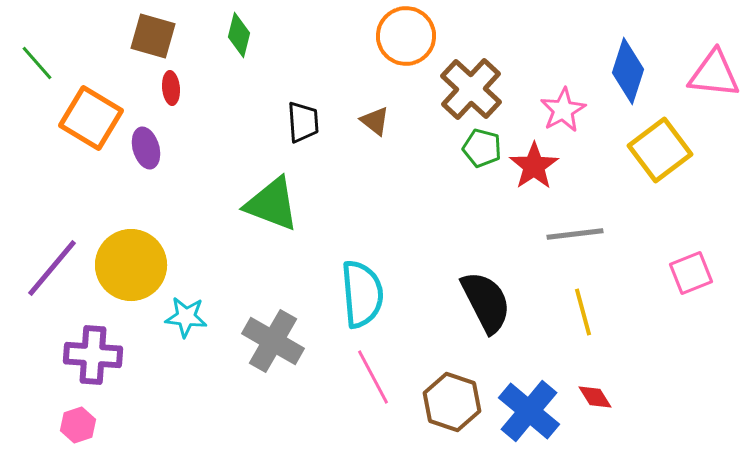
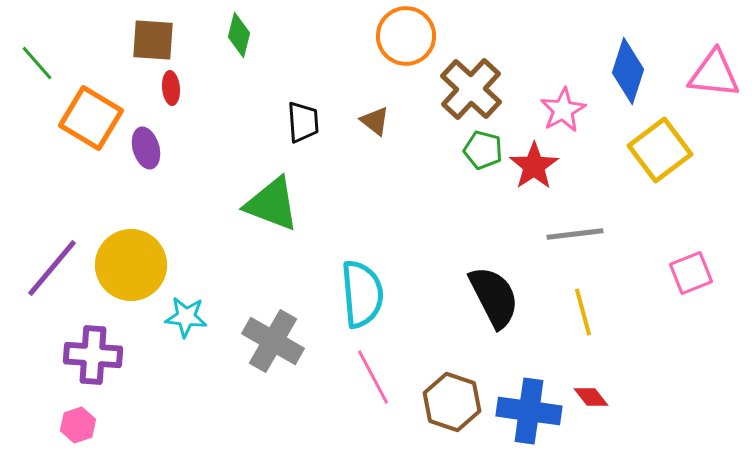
brown square: moved 4 px down; rotated 12 degrees counterclockwise
green pentagon: moved 1 px right, 2 px down
black semicircle: moved 8 px right, 5 px up
red diamond: moved 4 px left; rotated 6 degrees counterclockwise
blue cross: rotated 32 degrees counterclockwise
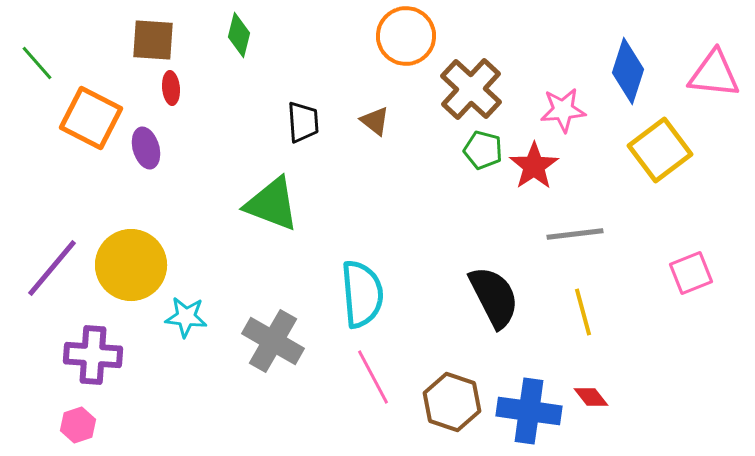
pink star: rotated 24 degrees clockwise
orange square: rotated 4 degrees counterclockwise
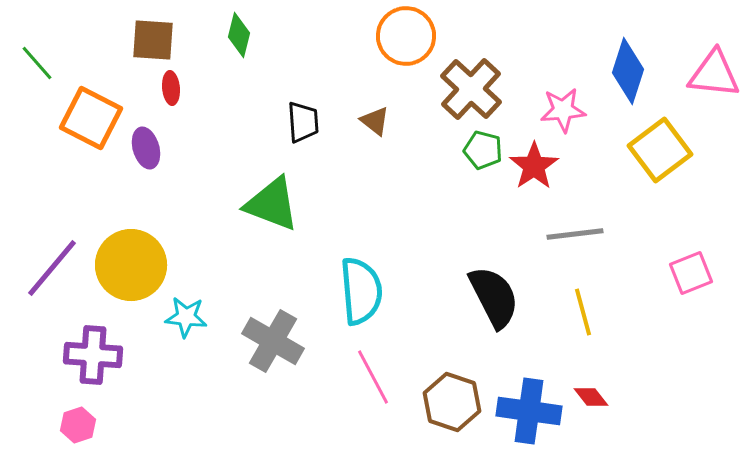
cyan semicircle: moved 1 px left, 3 px up
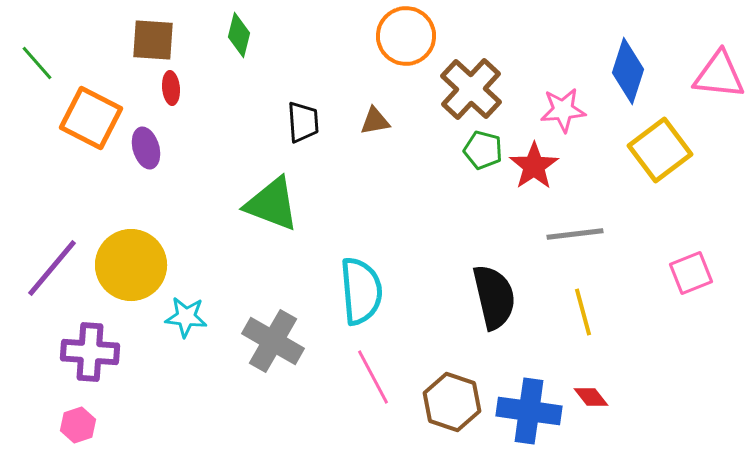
pink triangle: moved 5 px right, 1 px down
brown triangle: rotated 48 degrees counterclockwise
black semicircle: rotated 14 degrees clockwise
purple cross: moved 3 px left, 3 px up
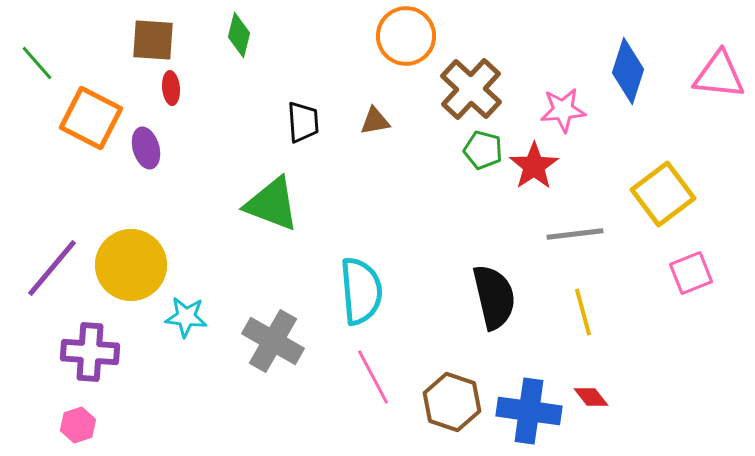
yellow square: moved 3 px right, 44 px down
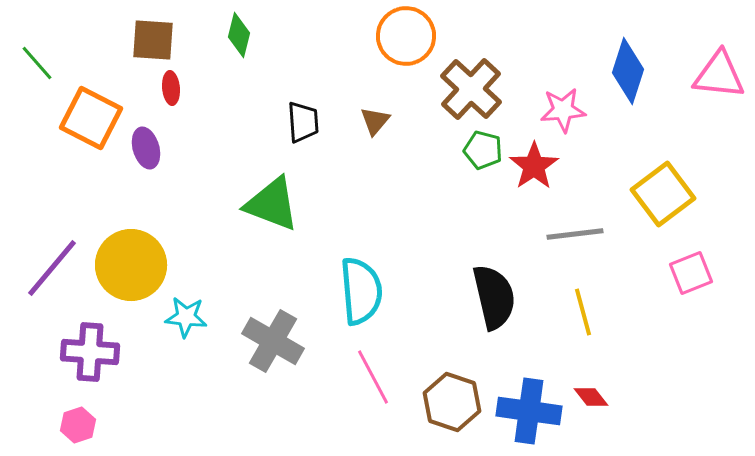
brown triangle: rotated 40 degrees counterclockwise
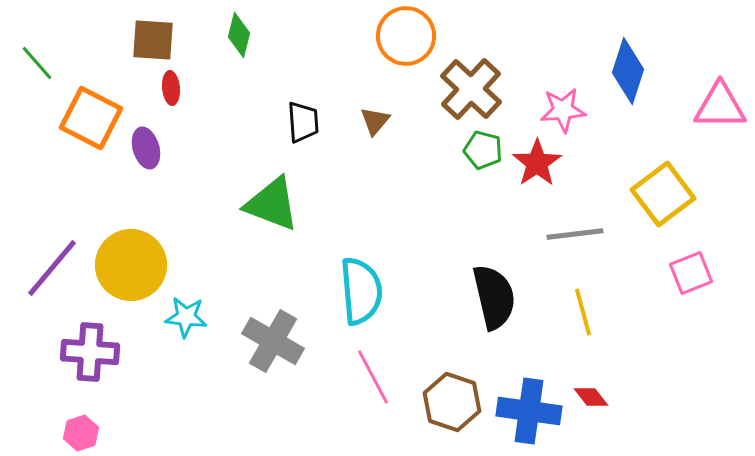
pink triangle: moved 1 px right, 31 px down; rotated 6 degrees counterclockwise
red star: moved 3 px right, 3 px up
pink hexagon: moved 3 px right, 8 px down
